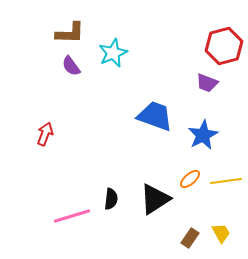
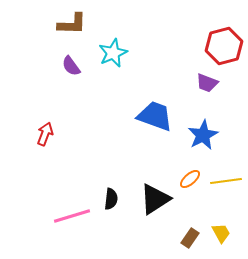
brown L-shape: moved 2 px right, 9 px up
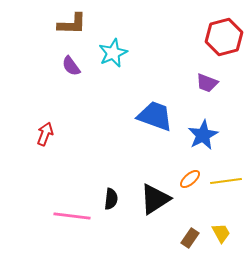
red hexagon: moved 9 px up
pink line: rotated 24 degrees clockwise
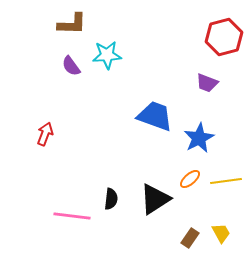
cyan star: moved 6 px left, 2 px down; rotated 20 degrees clockwise
blue star: moved 4 px left, 3 px down
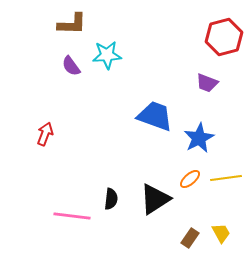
yellow line: moved 3 px up
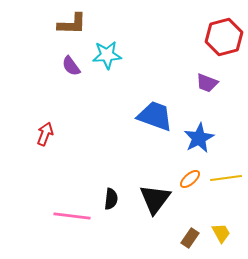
black triangle: rotated 20 degrees counterclockwise
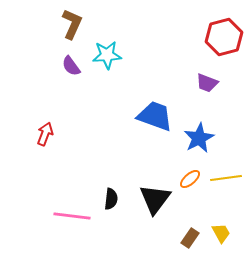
brown L-shape: rotated 68 degrees counterclockwise
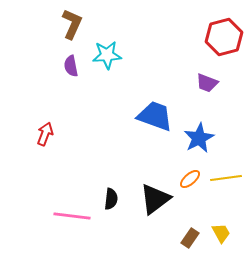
purple semicircle: rotated 25 degrees clockwise
black triangle: rotated 16 degrees clockwise
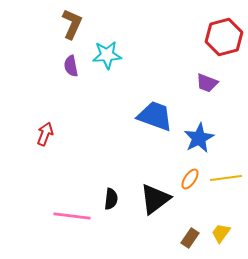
orange ellipse: rotated 15 degrees counterclockwise
yellow trapezoid: rotated 115 degrees counterclockwise
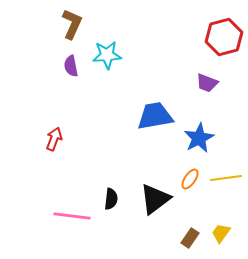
blue trapezoid: rotated 30 degrees counterclockwise
red arrow: moved 9 px right, 5 px down
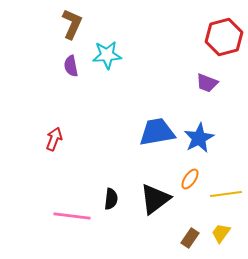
blue trapezoid: moved 2 px right, 16 px down
yellow line: moved 16 px down
